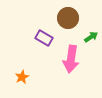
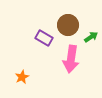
brown circle: moved 7 px down
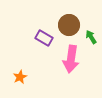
brown circle: moved 1 px right
green arrow: rotated 88 degrees counterclockwise
orange star: moved 2 px left
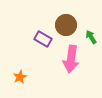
brown circle: moved 3 px left
purple rectangle: moved 1 px left, 1 px down
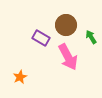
purple rectangle: moved 2 px left, 1 px up
pink arrow: moved 3 px left, 2 px up; rotated 36 degrees counterclockwise
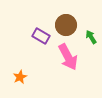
purple rectangle: moved 2 px up
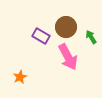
brown circle: moved 2 px down
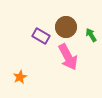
green arrow: moved 2 px up
